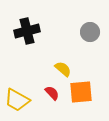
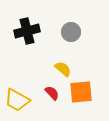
gray circle: moved 19 px left
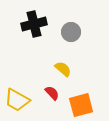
black cross: moved 7 px right, 7 px up
orange square: moved 13 px down; rotated 10 degrees counterclockwise
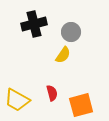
yellow semicircle: moved 14 px up; rotated 84 degrees clockwise
red semicircle: rotated 28 degrees clockwise
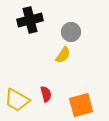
black cross: moved 4 px left, 4 px up
red semicircle: moved 6 px left, 1 px down
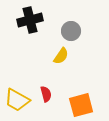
gray circle: moved 1 px up
yellow semicircle: moved 2 px left, 1 px down
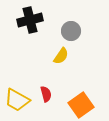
orange square: rotated 20 degrees counterclockwise
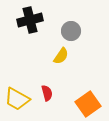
red semicircle: moved 1 px right, 1 px up
yellow trapezoid: moved 1 px up
orange square: moved 7 px right, 1 px up
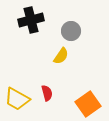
black cross: moved 1 px right
